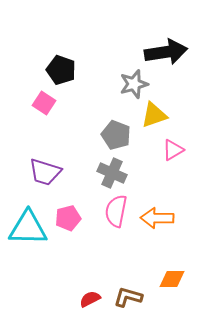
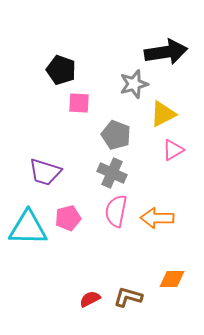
pink square: moved 35 px right; rotated 30 degrees counterclockwise
yellow triangle: moved 9 px right, 1 px up; rotated 8 degrees counterclockwise
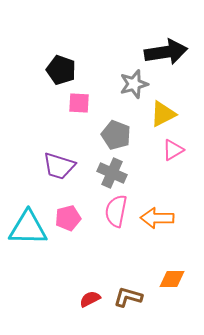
purple trapezoid: moved 14 px right, 6 px up
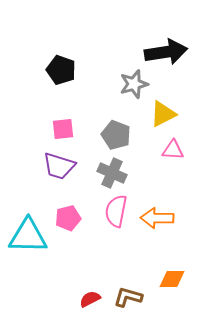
pink square: moved 16 px left, 26 px down; rotated 10 degrees counterclockwise
pink triangle: rotated 35 degrees clockwise
cyan triangle: moved 8 px down
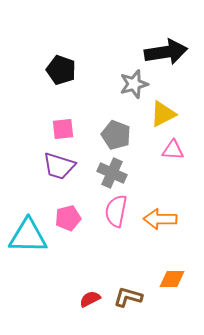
orange arrow: moved 3 px right, 1 px down
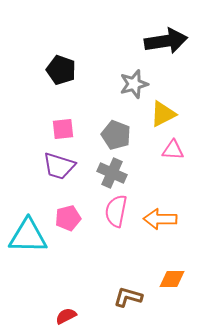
black arrow: moved 11 px up
red semicircle: moved 24 px left, 17 px down
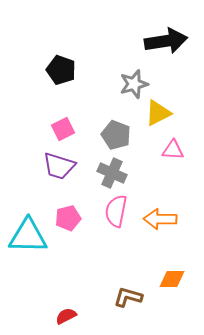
yellow triangle: moved 5 px left, 1 px up
pink square: rotated 20 degrees counterclockwise
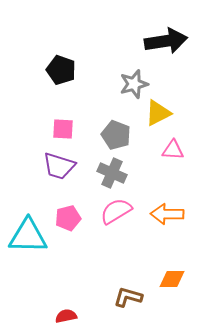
pink square: rotated 30 degrees clockwise
pink semicircle: rotated 48 degrees clockwise
orange arrow: moved 7 px right, 5 px up
red semicircle: rotated 15 degrees clockwise
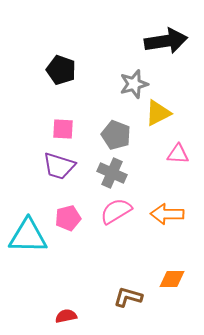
pink triangle: moved 5 px right, 4 px down
